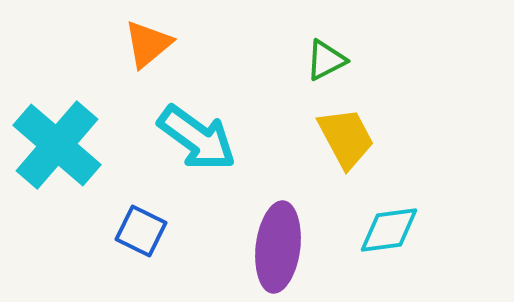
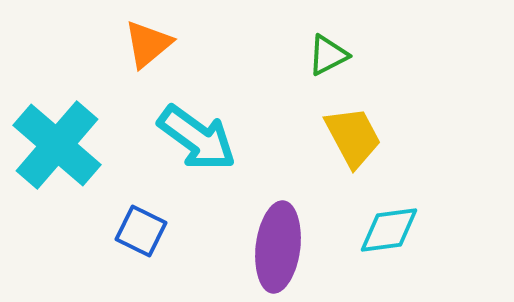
green triangle: moved 2 px right, 5 px up
yellow trapezoid: moved 7 px right, 1 px up
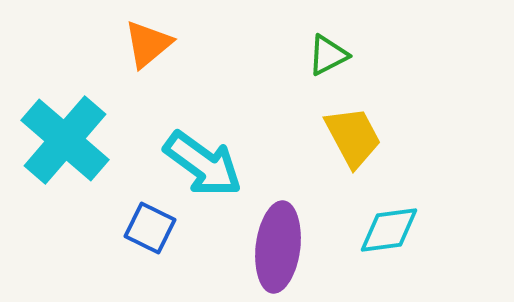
cyan arrow: moved 6 px right, 26 px down
cyan cross: moved 8 px right, 5 px up
blue square: moved 9 px right, 3 px up
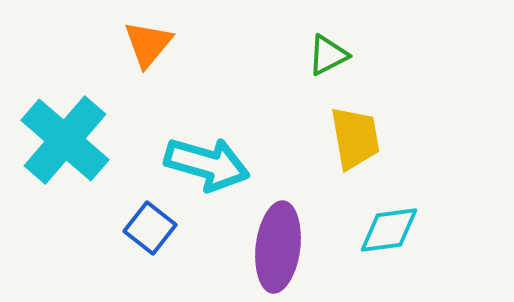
orange triangle: rotated 10 degrees counterclockwise
yellow trapezoid: moved 2 px right, 1 px down; rotated 18 degrees clockwise
cyan arrow: moved 4 px right; rotated 20 degrees counterclockwise
blue square: rotated 12 degrees clockwise
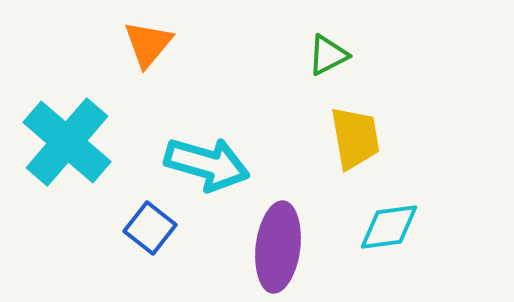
cyan cross: moved 2 px right, 2 px down
cyan diamond: moved 3 px up
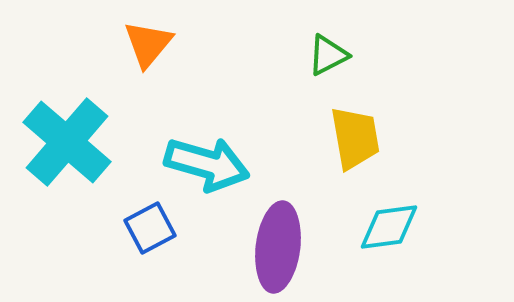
blue square: rotated 24 degrees clockwise
